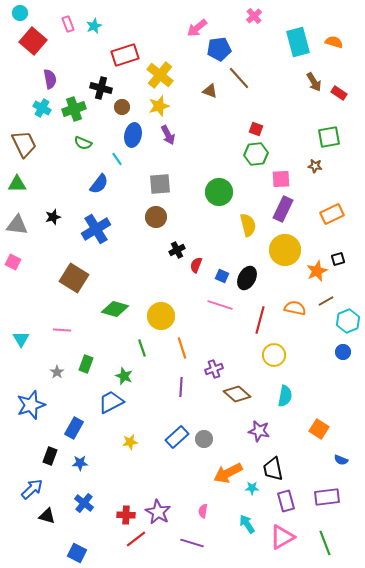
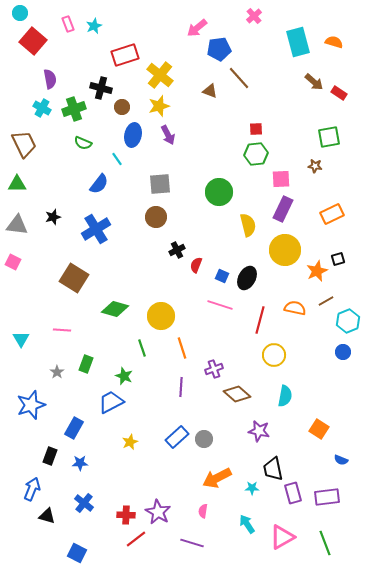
brown arrow at (314, 82): rotated 18 degrees counterclockwise
red square at (256, 129): rotated 24 degrees counterclockwise
yellow star at (130, 442): rotated 14 degrees counterclockwise
orange arrow at (228, 473): moved 11 px left, 5 px down
blue arrow at (32, 489): rotated 25 degrees counterclockwise
purple rectangle at (286, 501): moved 7 px right, 8 px up
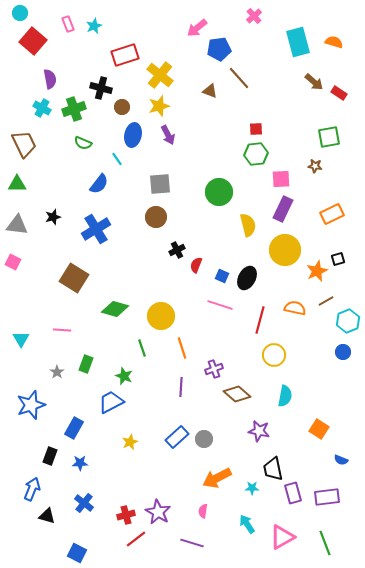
red cross at (126, 515): rotated 18 degrees counterclockwise
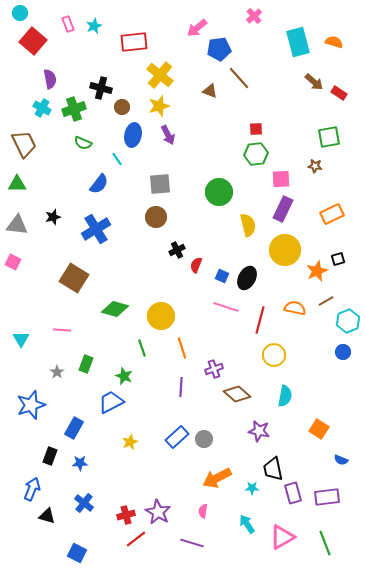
red rectangle at (125, 55): moved 9 px right, 13 px up; rotated 12 degrees clockwise
pink line at (220, 305): moved 6 px right, 2 px down
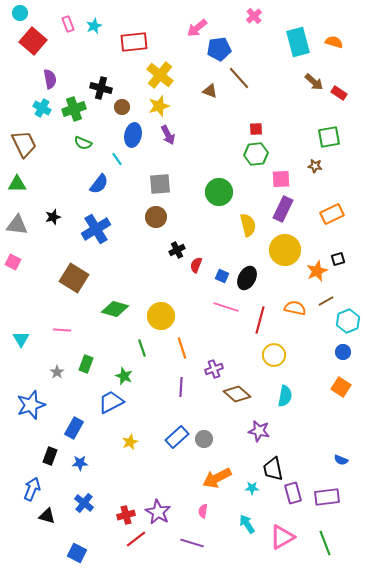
orange square at (319, 429): moved 22 px right, 42 px up
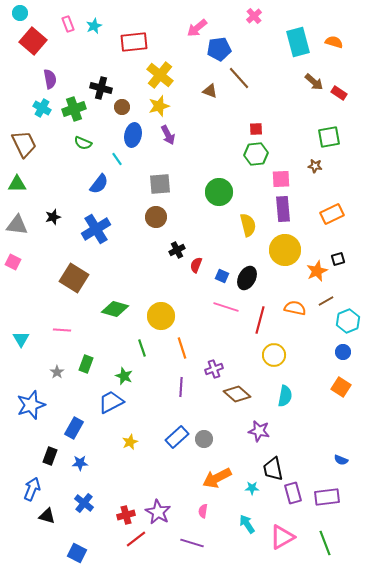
purple rectangle at (283, 209): rotated 30 degrees counterclockwise
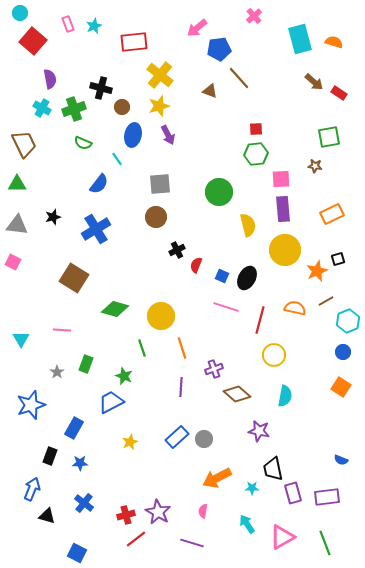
cyan rectangle at (298, 42): moved 2 px right, 3 px up
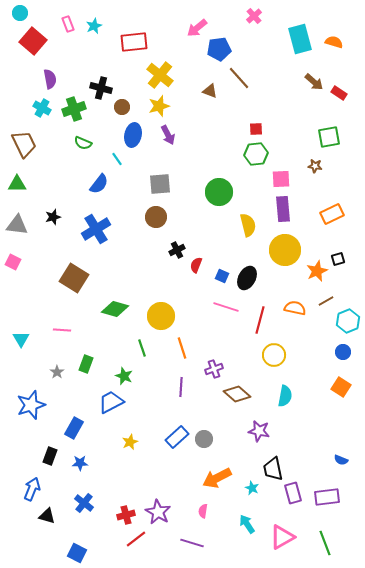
cyan star at (252, 488): rotated 24 degrees clockwise
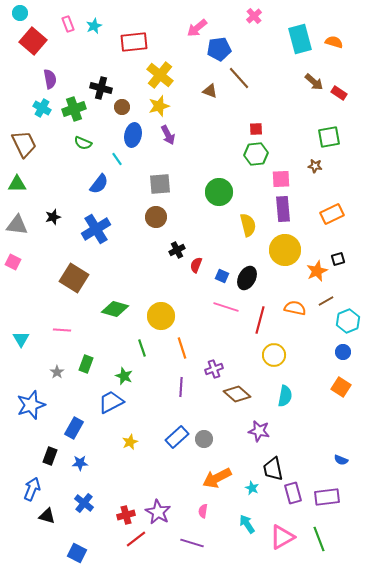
green line at (325, 543): moved 6 px left, 4 px up
